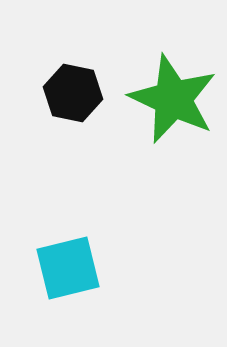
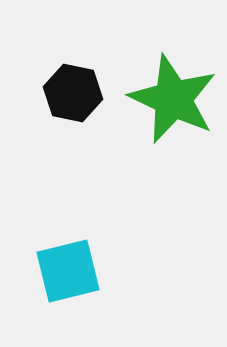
cyan square: moved 3 px down
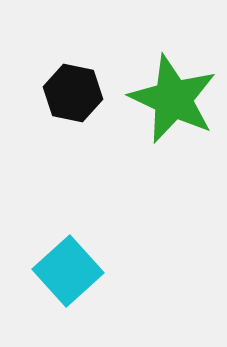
cyan square: rotated 28 degrees counterclockwise
